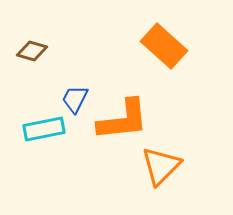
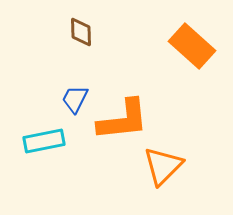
orange rectangle: moved 28 px right
brown diamond: moved 49 px right, 19 px up; rotated 72 degrees clockwise
cyan rectangle: moved 12 px down
orange triangle: moved 2 px right
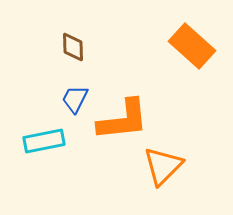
brown diamond: moved 8 px left, 15 px down
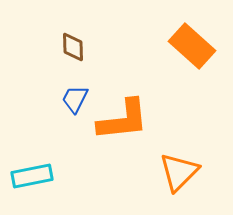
cyan rectangle: moved 12 px left, 35 px down
orange triangle: moved 16 px right, 6 px down
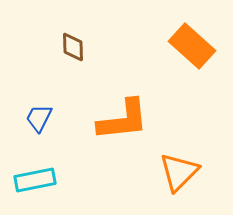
blue trapezoid: moved 36 px left, 19 px down
cyan rectangle: moved 3 px right, 4 px down
